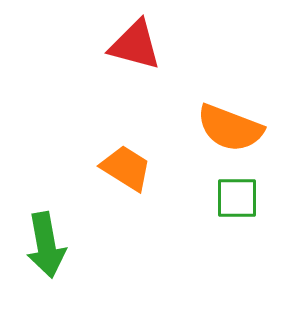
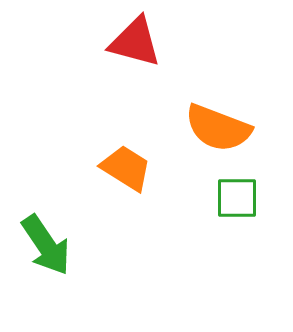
red triangle: moved 3 px up
orange semicircle: moved 12 px left
green arrow: rotated 24 degrees counterclockwise
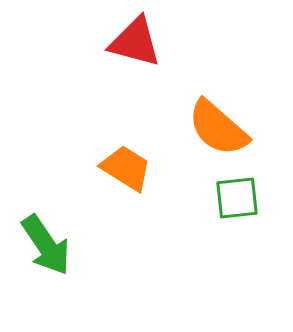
orange semicircle: rotated 20 degrees clockwise
green square: rotated 6 degrees counterclockwise
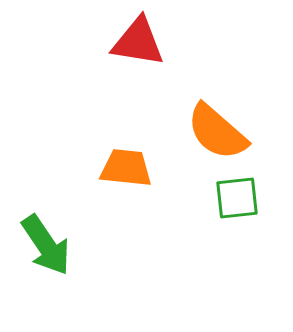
red triangle: moved 3 px right; rotated 6 degrees counterclockwise
orange semicircle: moved 1 px left, 4 px down
orange trapezoid: rotated 26 degrees counterclockwise
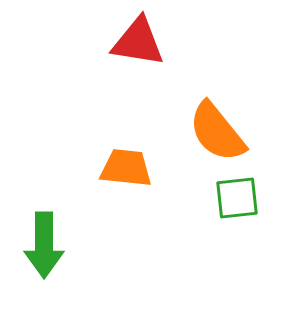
orange semicircle: rotated 10 degrees clockwise
green arrow: moved 2 px left; rotated 34 degrees clockwise
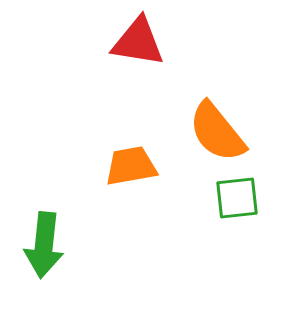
orange trapezoid: moved 5 px right, 2 px up; rotated 16 degrees counterclockwise
green arrow: rotated 6 degrees clockwise
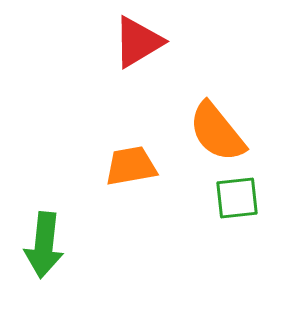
red triangle: rotated 40 degrees counterclockwise
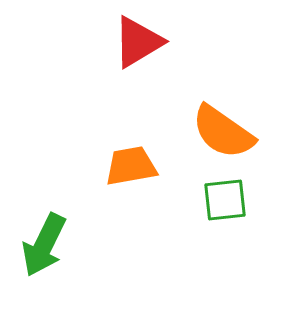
orange semicircle: moved 6 px right; rotated 16 degrees counterclockwise
green square: moved 12 px left, 2 px down
green arrow: rotated 20 degrees clockwise
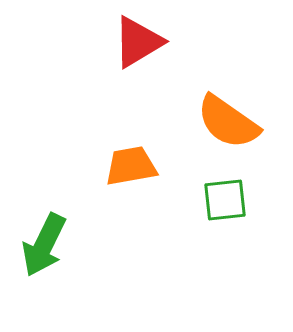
orange semicircle: moved 5 px right, 10 px up
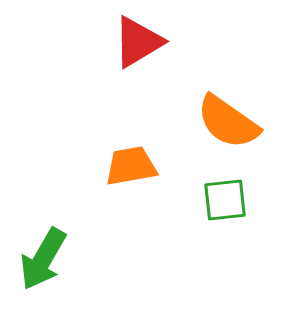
green arrow: moved 1 px left, 14 px down; rotated 4 degrees clockwise
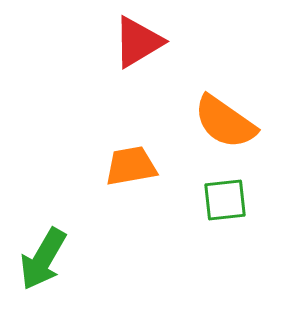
orange semicircle: moved 3 px left
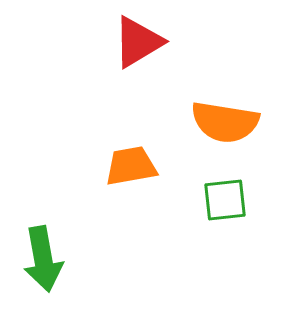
orange semicircle: rotated 26 degrees counterclockwise
green arrow: rotated 40 degrees counterclockwise
